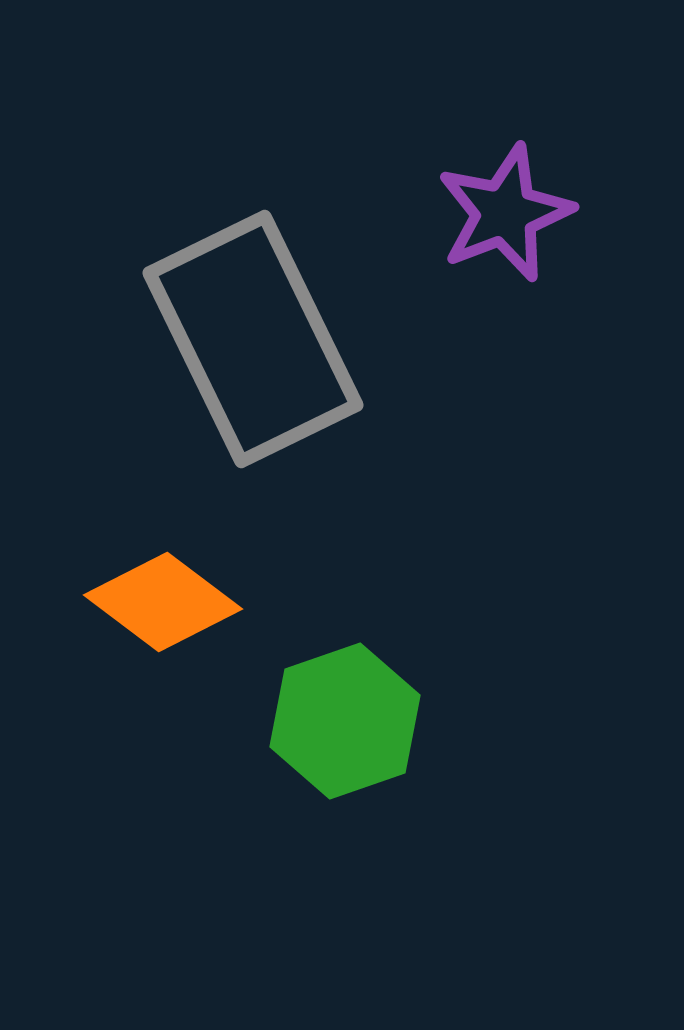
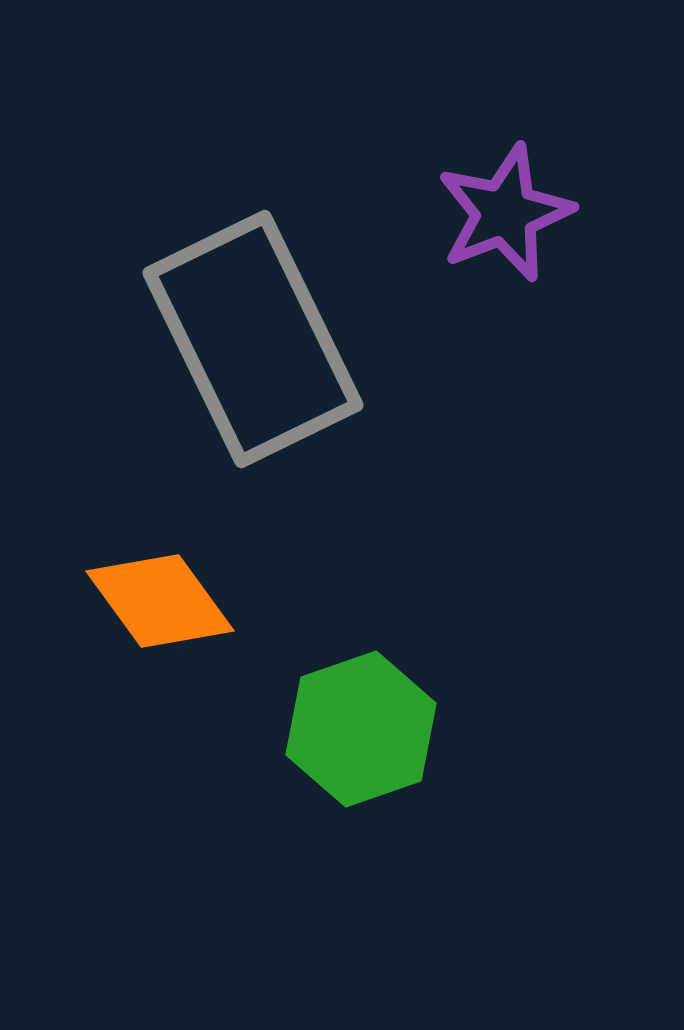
orange diamond: moved 3 px left, 1 px up; rotated 17 degrees clockwise
green hexagon: moved 16 px right, 8 px down
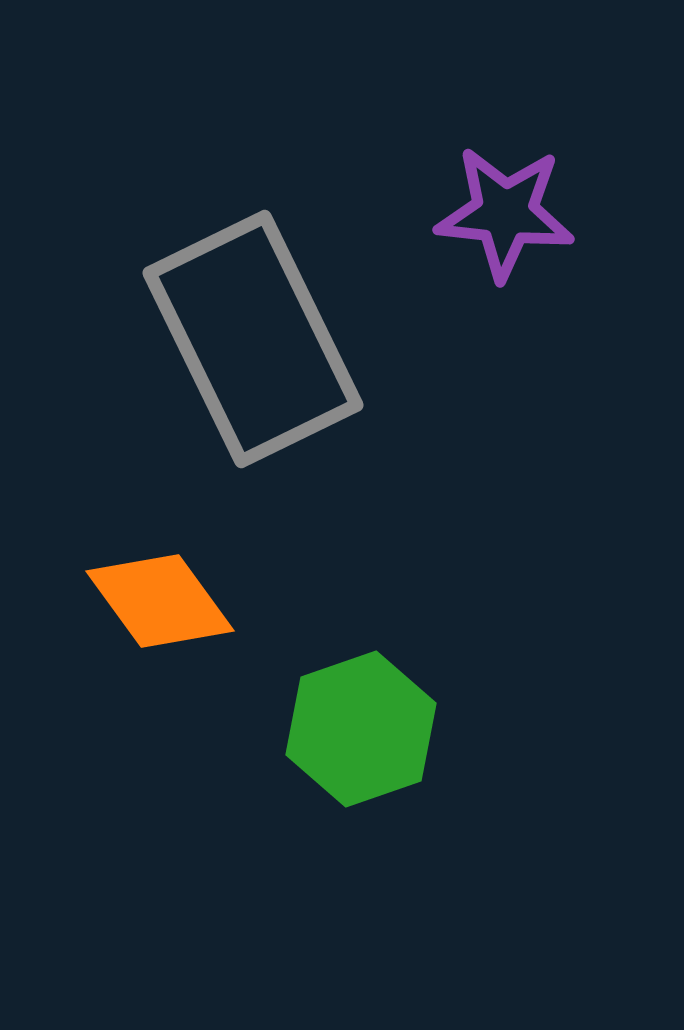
purple star: rotated 27 degrees clockwise
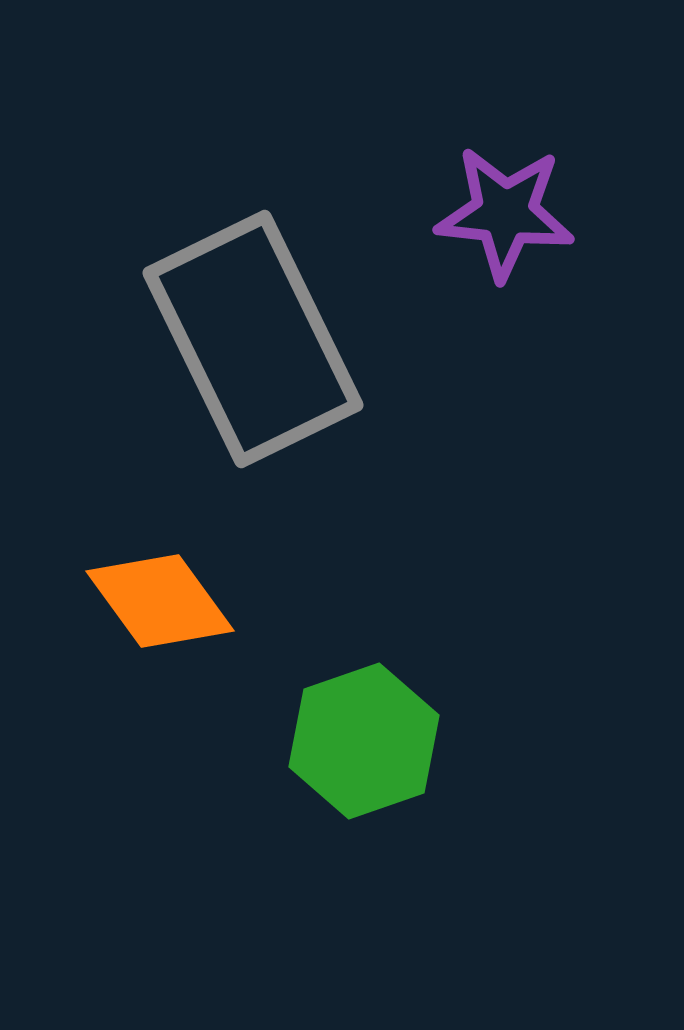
green hexagon: moved 3 px right, 12 px down
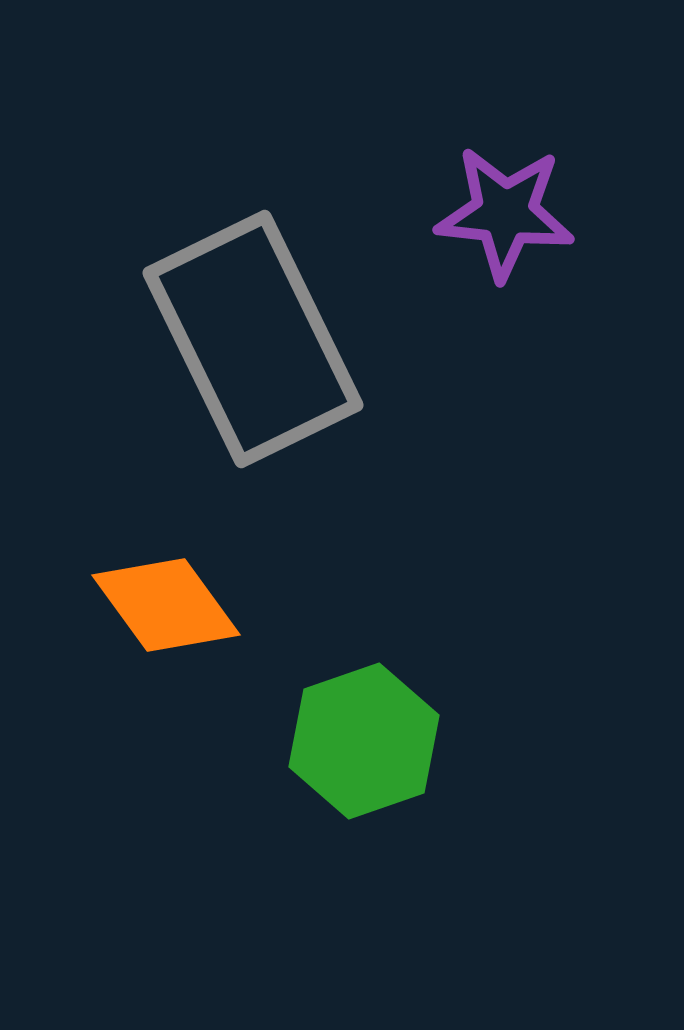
orange diamond: moved 6 px right, 4 px down
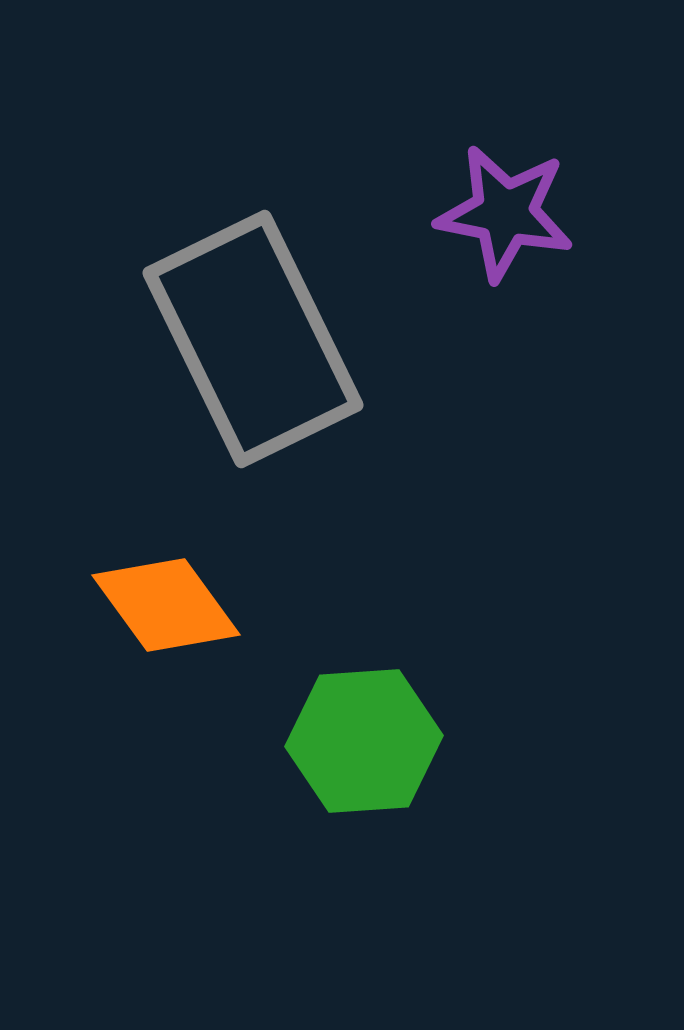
purple star: rotated 5 degrees clockwise
green hexagon: rotated 15 degrees clockwise
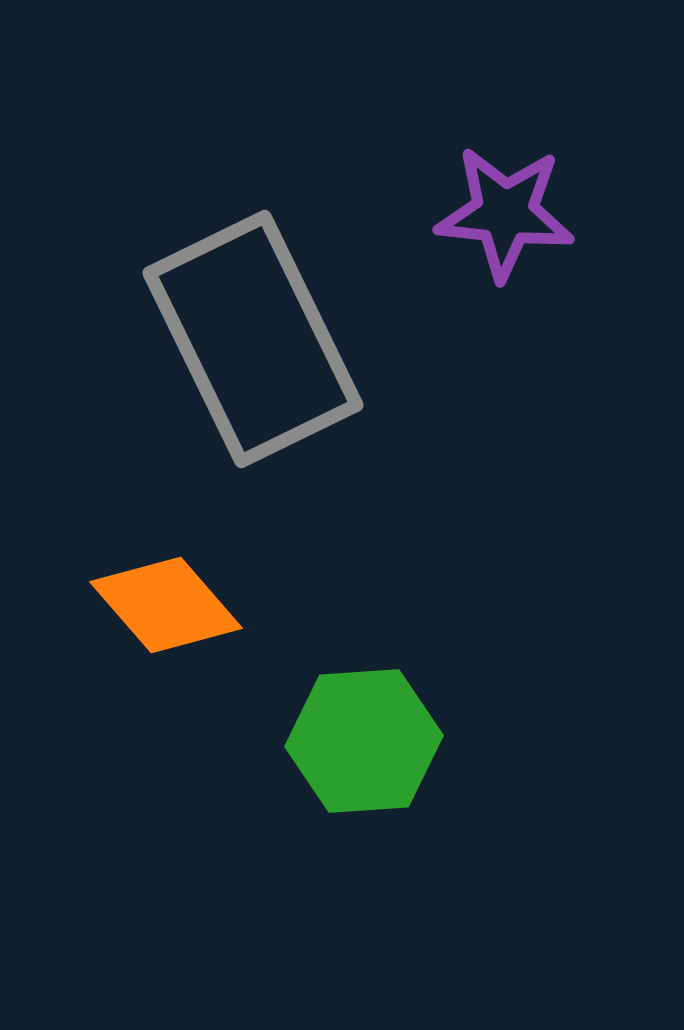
purple star: rotated 5 degrees counterclockwise
orange diamond: rotated 5 degrees counterclockwise
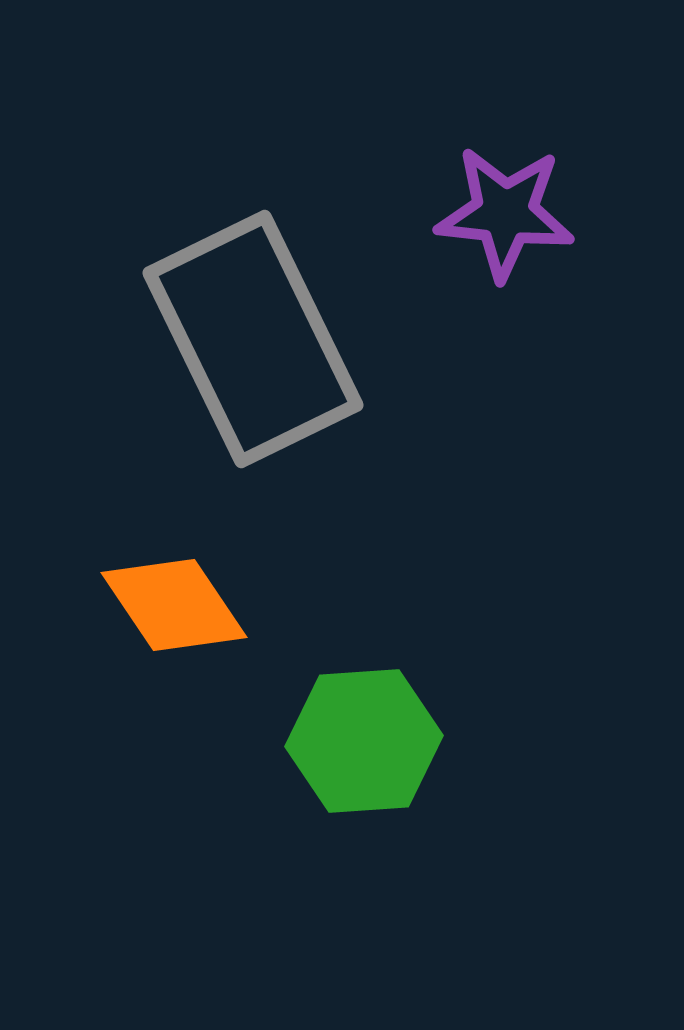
orange diamond: moved 8 px right; rotated 7 degrees clockwise
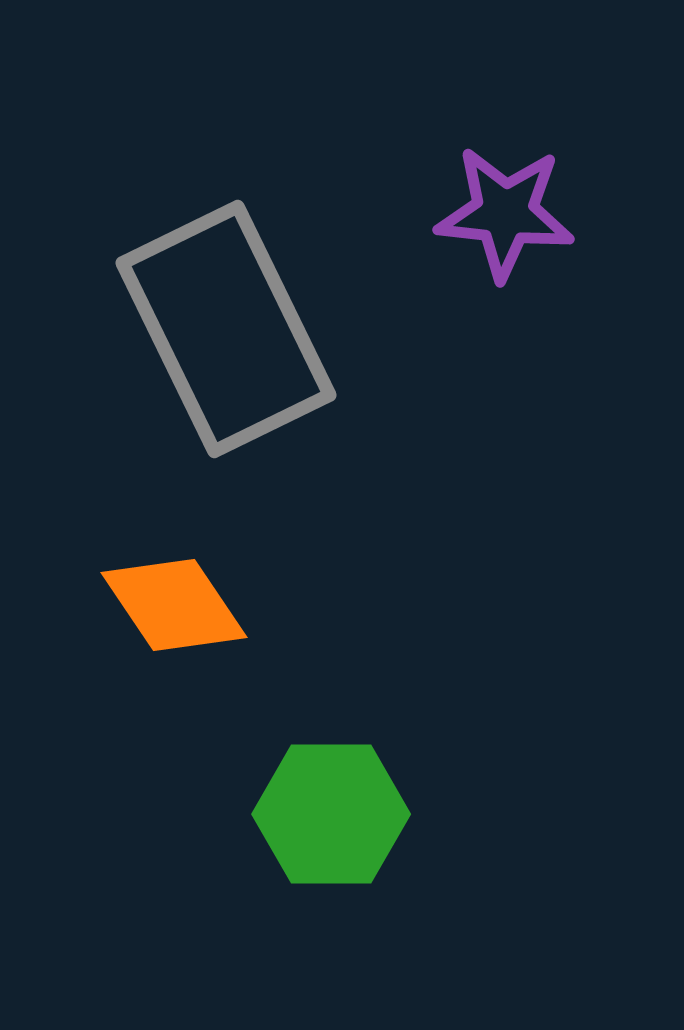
gray rectangle: moved 27 px left, 10 px up
green hexagon: moved 33 px left, 73 px down; rotated 4 degrees clockwise
